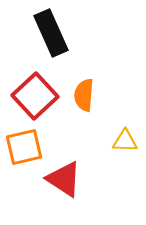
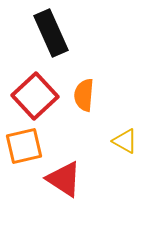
yellow triangle: rotated 28 degrees clockwise
orange square: moved 1 px up
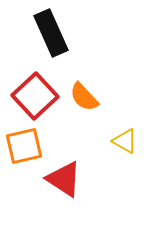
orange semicircle: moved 2 px down; rotated 48 degrees counterclockwise
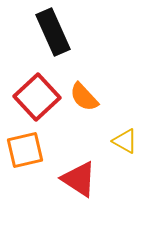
black rectangle: moved 2 px right, 1 px up
red square: moved 2 px right, 1 px down
orange square: moved 1 px right, 4 px down
red triangle: moved 15 px right
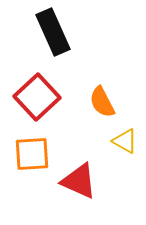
orange semicircle: moved 18 px right, 5 px down; rotated 16 degrees clockwise
orange square: moved 7 px right, 4 px down; rotated 9 degrees clockwise
red triangle: moved 2 px down; rotated 9 degrees counterclockwise
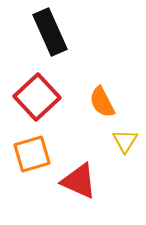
black rectangle: moved 3 px left
yellow triangle: rotated 32 degrees clockwise
orange square: rotated 12 degrees counterclockwise
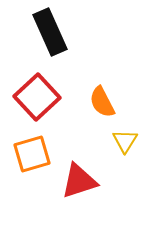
red triangle: rotated 42 degrees counterclockwise
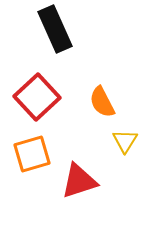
black rectangle: moved 5 px right, 3 px up
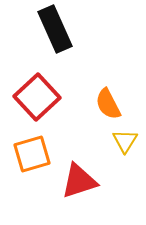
orange semicircle: moved 6 px right, 2 px down
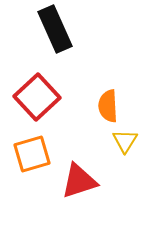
orange semicircle: moved 2 px down; rotated 24 degrees clockwise
